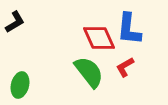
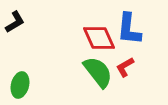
green semicircle: moved 9 px right
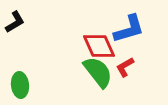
blue L-shape: rotated 112 degrees counterclockwise
red diamond: moved 8 px down
green ellipse: rotated 20 degrees counterclockwise
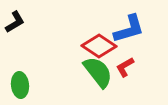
red diamond: rotated 32 degrees counterclockwise
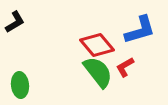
blue L-shape: moved 11 px right, 1 px down
red diamond: moved 2 px left, 1 px up; rotated 16 degrees clockwise
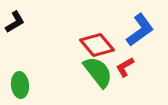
blue L-shape: rotated 20 degrees counterclockwise
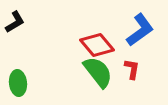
red L-shape: moved 7 px right, 2 px down; rotated 130 degrees clockwise
green ellipse: moved 2 px left, 2 px up
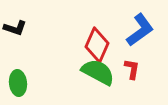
black L-shape: moved 6 px down; rotated 50 degrees clockwise
red diamond: rotated 64 degrees clockwise
green semicircle: rotated 24 degrees counterclockwise
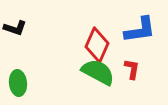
blue L-shape: rotated 28 degrees clockwise
